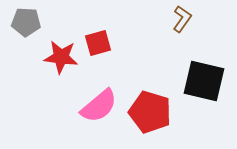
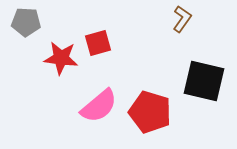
red star: moved 1 px down
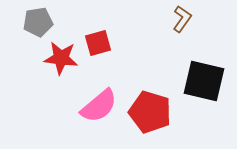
gray pentagon: moved 12 px right; rotated 12 degrees counterclockwise
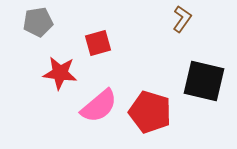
red star: moved 1 px left, 15 px down
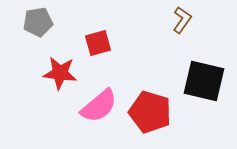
brown L-shape: moved 1 px down
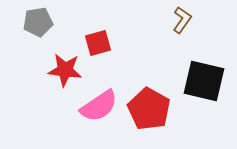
red star: moved 5 px right, 3 px up
pink semicircle: rotated 6 degrees clockwise
red pentagon: moved 1 px left, 3 px up; rotated 12 degrees clockwise
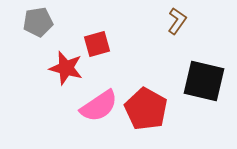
brown L-shape: moved 5 px left, 1 px down
red square: moved 1 px left, 1 px down
red star: moved 1 px right, 2 px up; rotated 8 degrees clockwise
red pentagon: moved 3 px left
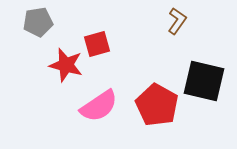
red star: moved 3 px up
red pentagon: moved 11 px right, 4 px up
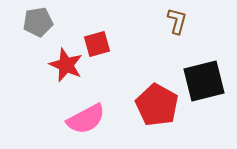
brown L-shape: rotated 20 degrees counterclockwise
red star: rotated 8 degrees clockwise
black square: rotated 27 degrees counterclockwise
pink semicircle: moved 13 px left, 13 px down; rotated 6 degrees clockwise
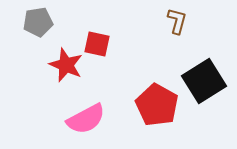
red square: rotated 28 degrees clockwise
black square: rotated 18 degrees counterclockwise
